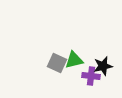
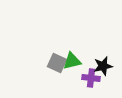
green triangle: moved 2 px left, 1 px down
purple cross: moved 2 px down
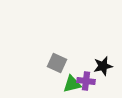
green triangle: moved 23 px down
purple cross: moved 5 px left, 3 px down
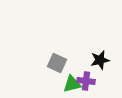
black star: moved 3 px left, 6 px up
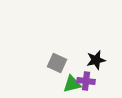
black star: moved 4 px left
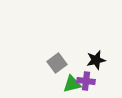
gray square: rotated 30 degrees clockwise
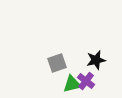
gray square: rotated 18 degrees clockwise
purple cross: rotated 30 degrees clockwise
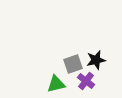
gray square: moved 16 px right, 1 px down
green triangle: moved 16 px left
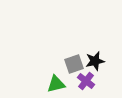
black star: moved 1 px left, 1 px down
gray square: moved 1 px right
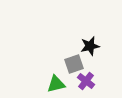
black star: moved 5 px left, 15 px up
